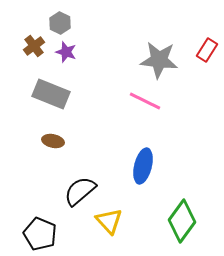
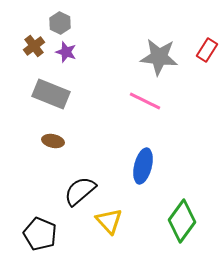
gray star: moved 3 px up
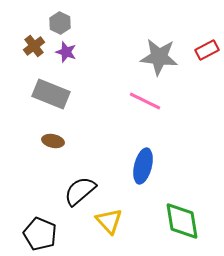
red rectangle: rotated 30 degrees clockwise
green diamond: rotated 45 degrees counterclockwise
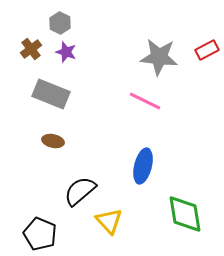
brown cross: moved 3 px left, 3 px down
green diamond: moved 3 px right, 7 px up
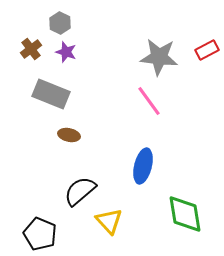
pink line: moved 4 px right; rotated 28 degrees clockwise
brown ellipse: moved 16 px right, 6 px up
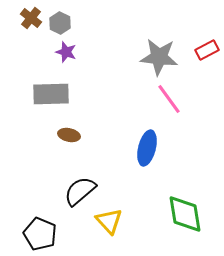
brown cross: moved 31 px up; rotated 15 degrees counterclockwise
gray rectangle: rotated 24 degrees counterclockwise
pink line: moved 20 px right, 2 px up
blue ellipse: moved 4 px right, 18 px up
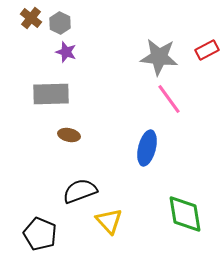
black semicircle: rotated 20 degrees clockwise
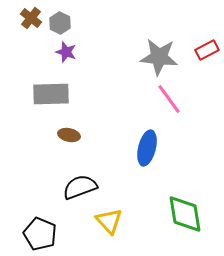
black semicircle: moved 4 px up
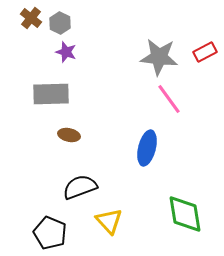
red rectangle: moved 2 px left, 2 px down
black pentagon: moved 10 px right, 1 px up
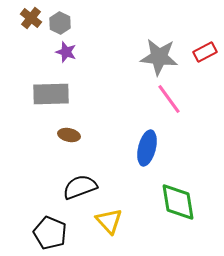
green diamond: moved 7 px left, 12 px up
